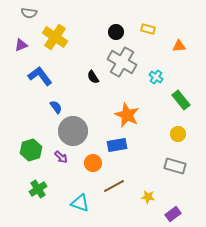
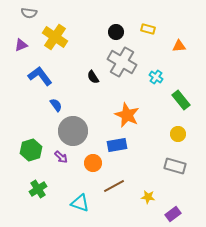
blue semicircle: moved 2 px up
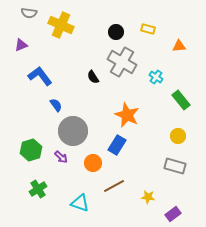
yellow cross: moved 6 px right, 12 px up; rotated 10 degrees counterclockwise
yellow circle: moved 2 px down
blue rectangle: rotated 48 degrees counterclockwise
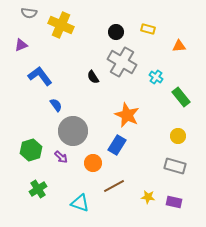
green rectangle: moved 3 px up
purple rectangle: moved 1 px right, 12 px up; rotated 49 degrees clockwise
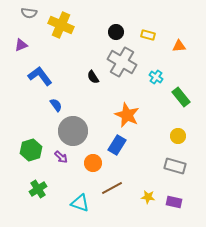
yellow rectangle: moved 6 px down
brown line: moved 2 px left, 2 px down
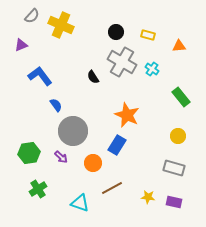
gray semicircle: moved 3 px right, 3 px down; rotated 56 degrees counterclockwise
cyan cross: moved 4 px left, 8 px up
green hexagon: moved 2 px left, 3 px down; rotated 10 degrees clockwise
gray rectangle: moved 1 px left, 2 px down
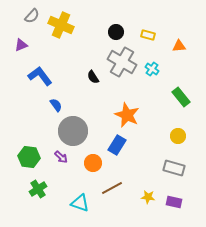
green hexagon: moved 4 px down; rotated 15 degrees clockwise
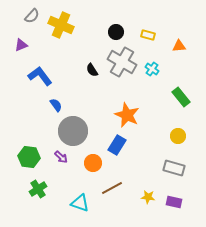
black semicircle: moved 1 px left, 7 px up
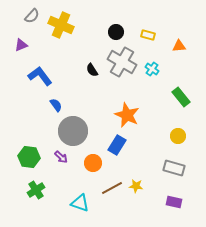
green cross: moved 2 px left, 1 px down
yellow star: moved 12 px left, 11 px up
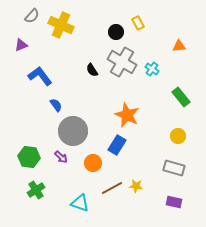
yellow rectangle: moved 10 px left, 12 px up; rotated 48 degrees clockwise
